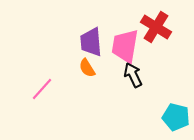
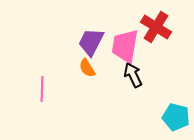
purple trapezoid: rotated 32 degrees clockwise
pink line: rotated 40 degrees counterclockwise
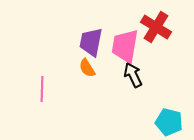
purple trapezoid: rotated 16 degrees counterclockwise
cyan pentagon: moved 7 px left, 5 px down
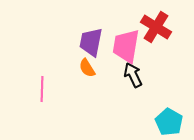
pink trapezoid: moved 1 px right
cyan pentagon: rotated 16 degrees clockwise
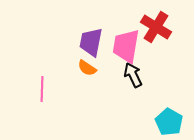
orange semicircle: rotated 24 degrees counterclockwise
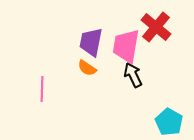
red cross: rotated 8 degrees clockwise
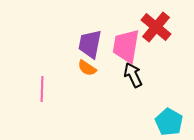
purple trapezoid: moved 1 px left, 2 px down
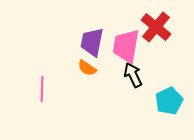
purple trapezoid: moved 2 px right, 2 px up
cyan pentagon: moved 21 px up; rotated 16 degrees clockwise
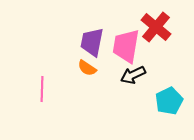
black arrow: rotated 90 degrees counterclockwise
